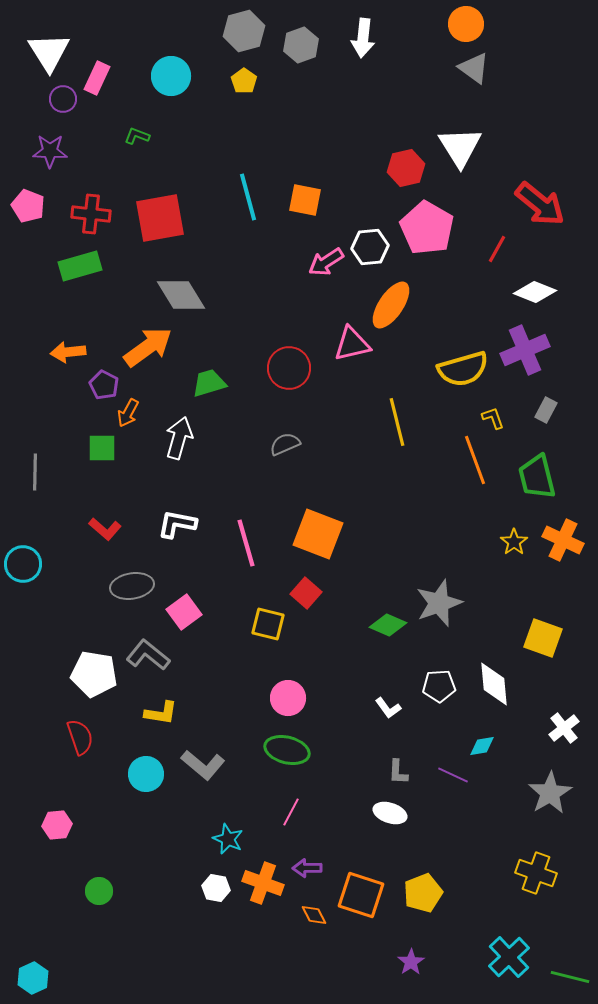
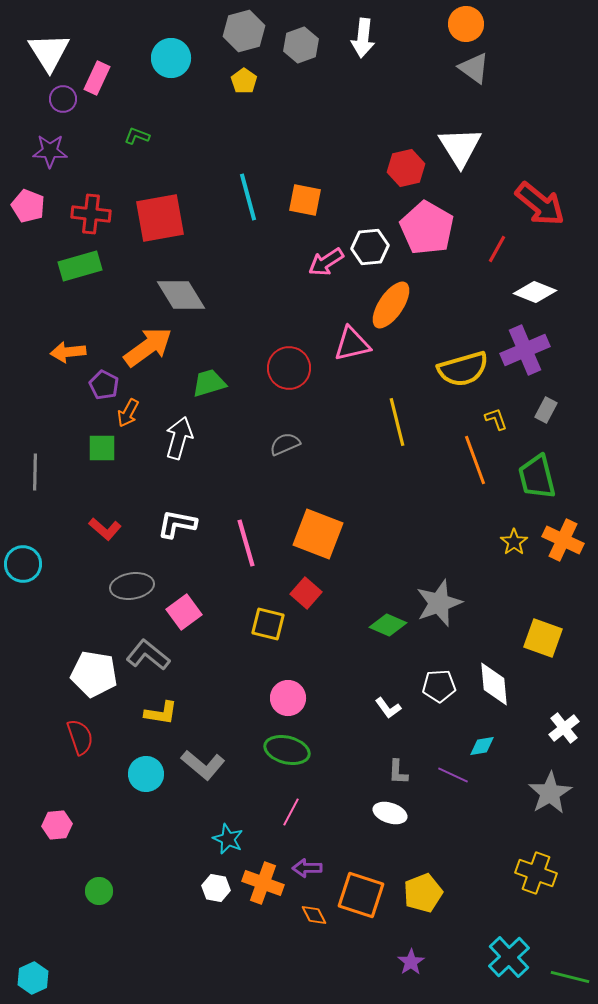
cyan circle at (171, 76): moved 18 px up
yellow L-shape at (493, 418): moved 3 px right, 1 px down
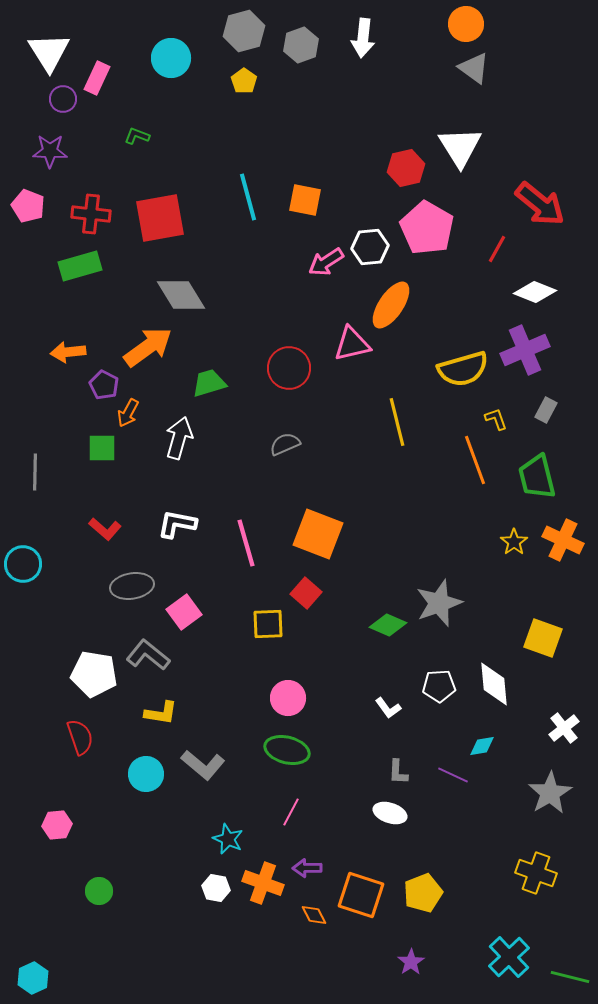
yellow square at (268, 624): rotated 16 degrees counterclockwise
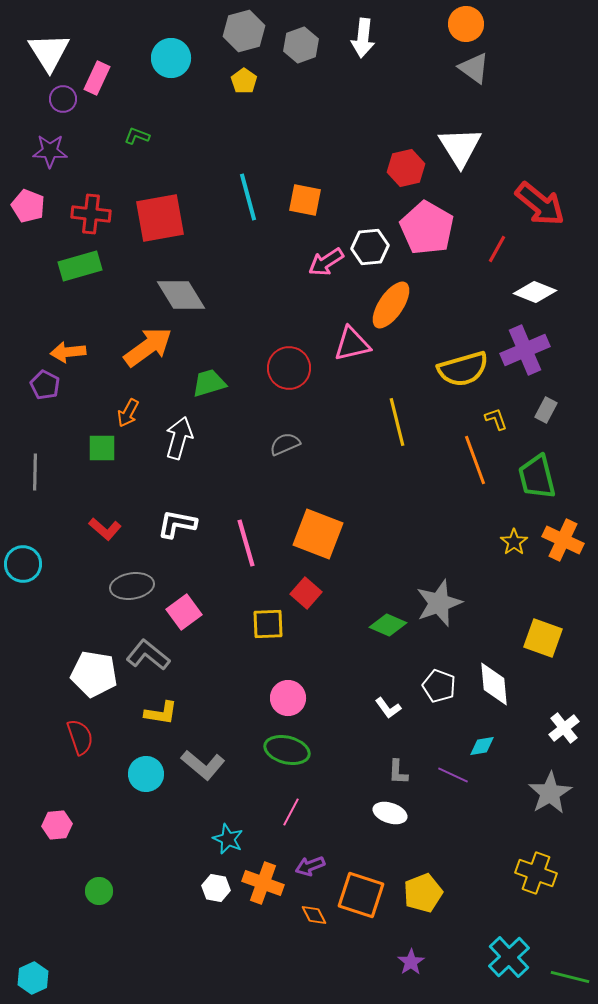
purple pentagon at (104, 385): moved 59 px left
white pentagon at (439, 686): rotated 24 degrees clockwise
purple arrow at (307, 868): moved 3 px right, 2 px up; rotated 20 degrees counterclockwise
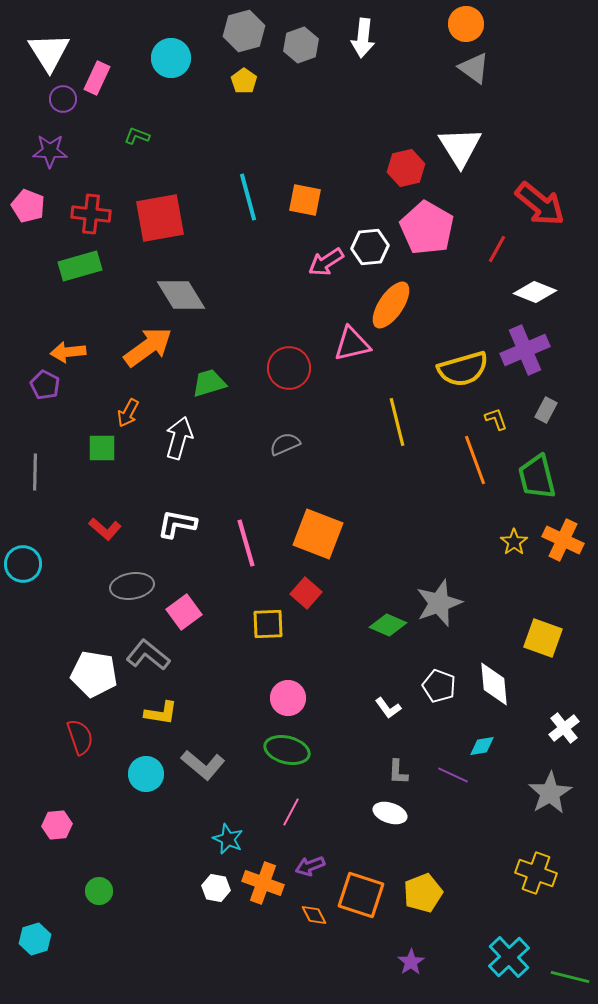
cyan hexagon at (33, 978): moved 2 px right, 39 px up; rotated 8 degrees clockwise
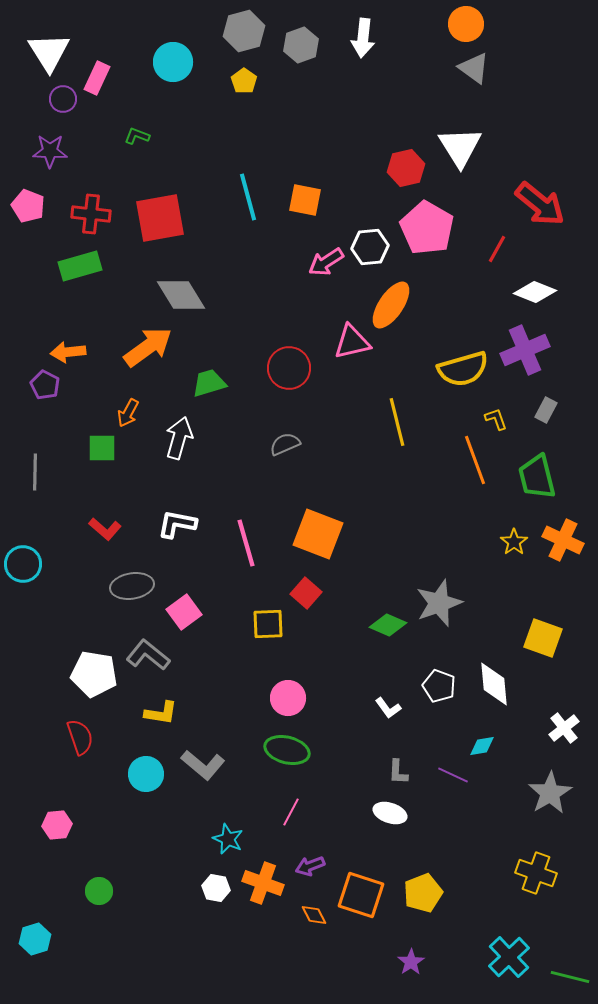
cyan circle at (171, 58): moved 2 px right, 4 px down
pink triangle at (352, 344): moved 2 px up
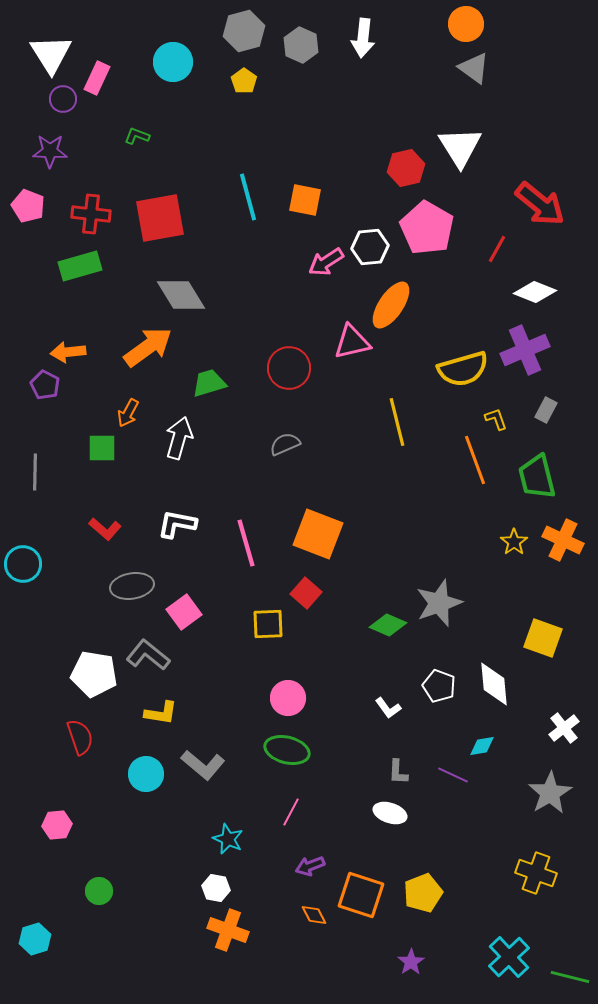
gray hexagon at (301, 45): rotated 16 degrees counterclockwise
white triangle at (49, 52): moved 2 px right, 2 px down
orange cross at (263, 883): moved 35 px left, 47 px down
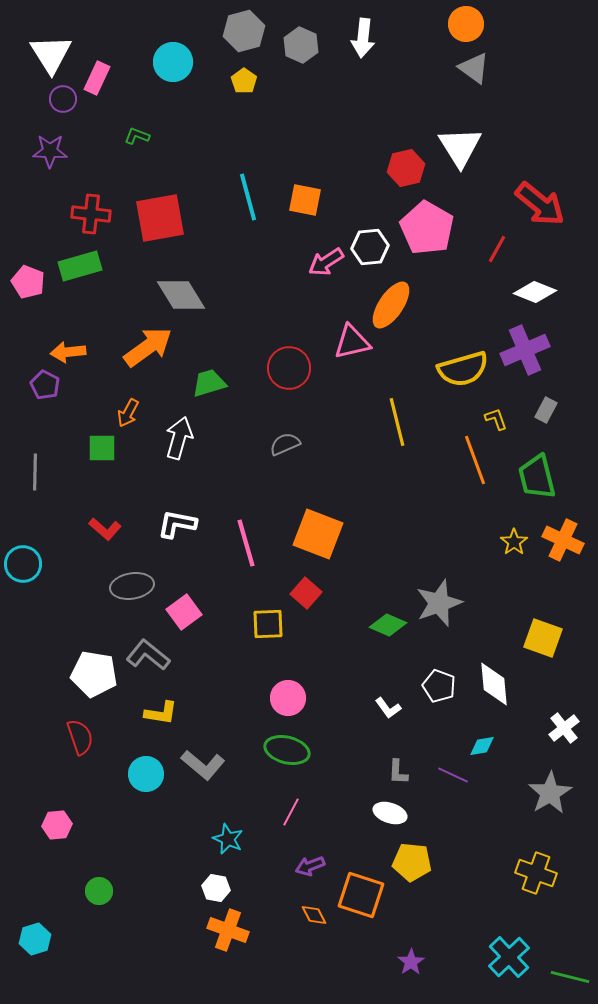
pink pentagon at (28, 206): moved 76 px down
yellow pentagon at (423, 893): moved 11 px left, 31 px up; rotated 27 degrees clockwise
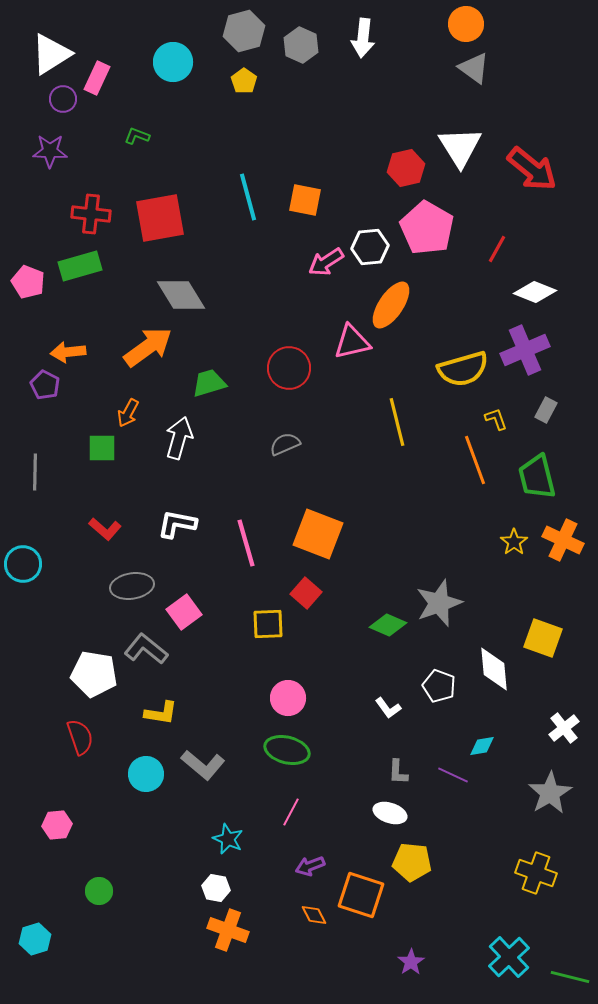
white triangle at (51, 54): rotated 30 degrees clockwise
red arrow at (540, 204): moved 8 px left, 35 px up
gray L-shape at (148, 655): moved 2 px left, 6 px up
white diamond at (494, 684): moved 15 px up
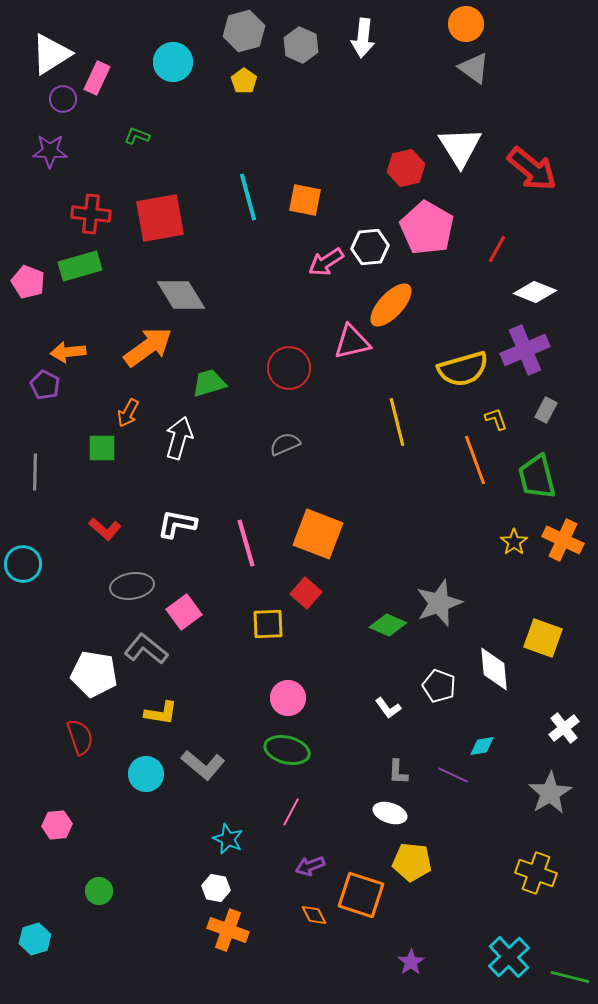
orange ellipse at (391, 305): rotated 9 degrees clockwise
